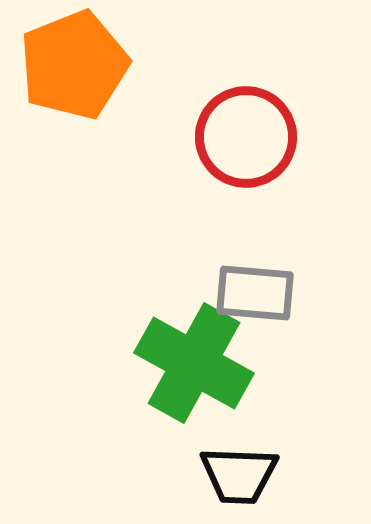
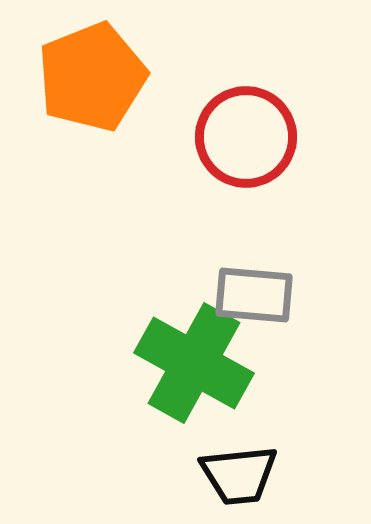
orange pentagon: moved 18 px right, 12 px down
gray rectangle: moved 1 px left, 2 px down
black trapezoid: rotated 8 degrees counterclockwise
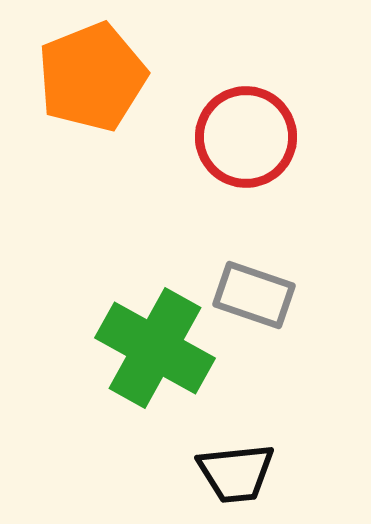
gray rectangle: rotated 14 degrees clockwise
green cross: moved 39 px left, 15 px up
black trapezoid: moved 3 px left, 2 px up
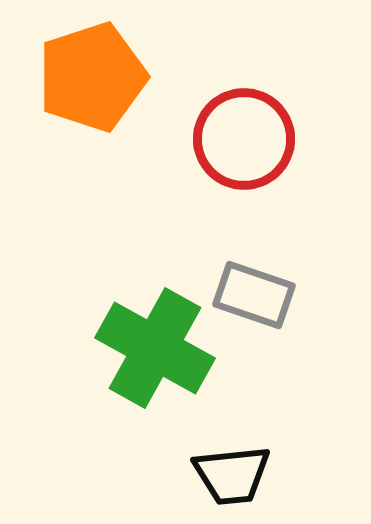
orange pentagon: rotated 4 degrees clockwise
red circle: moved 2 px left, 2 px down
black trapezoid: moved 4 px left, 2 px down
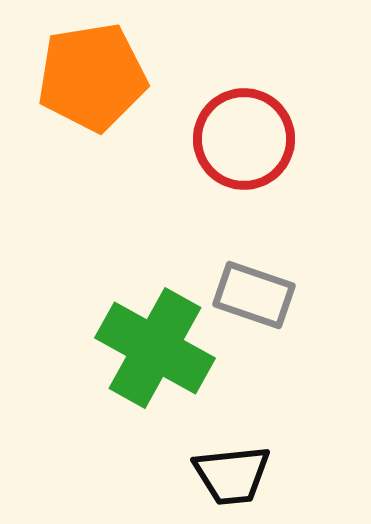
orange pentagon: rotated 9 degrees clockwise
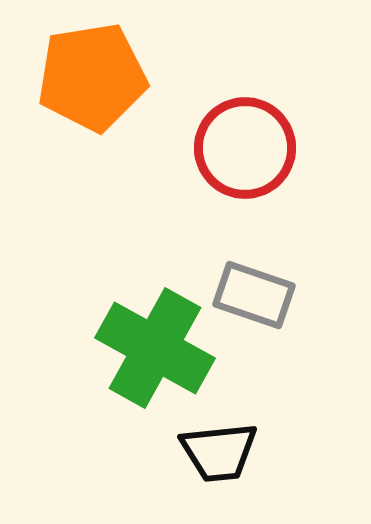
red circle: moved 1 px right, 9 px down
black trapezoid: moved 13 px left, 23 px up
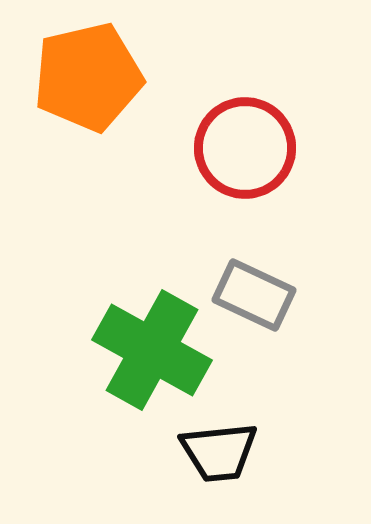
orange pentagon: moved 4 px left; rotated 4 degrees counterclockwise
gray rectangle: rotated 6 degrees clockwise
green cross: moved 3 px left, 2 px down
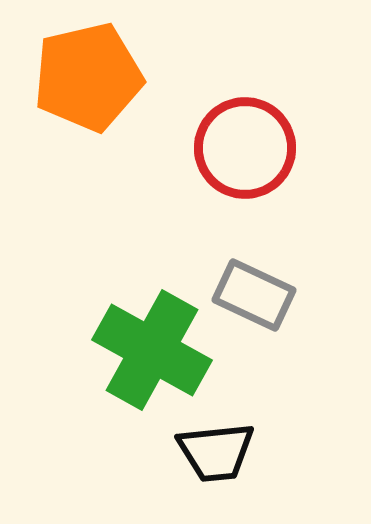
black trapezoid: moved 3 px left
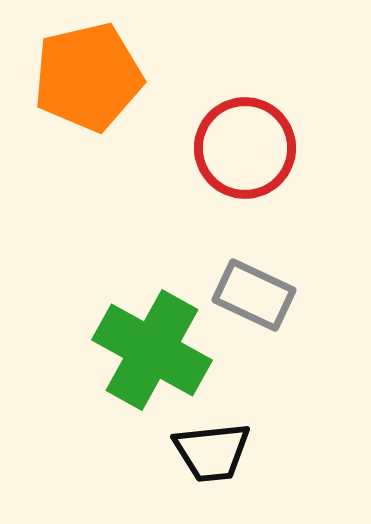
black trapezoid: moved 4 px left
